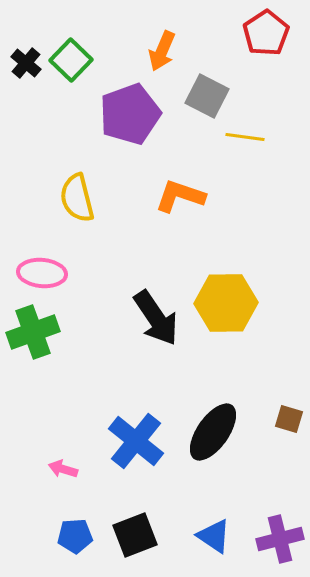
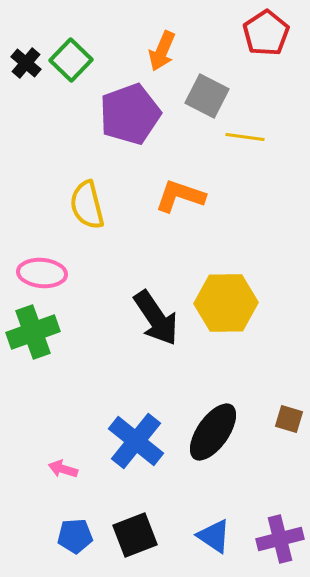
yellow semicircle: moved 10 px right, 7 px down
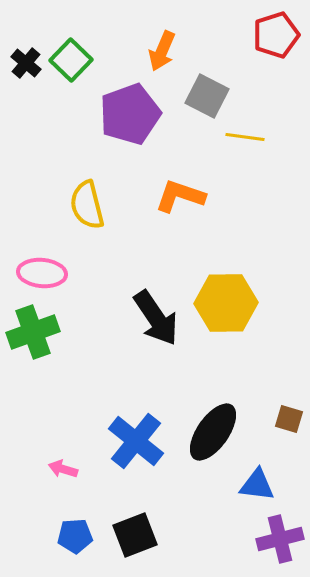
red pentagon: moved 10 px right, 2 px down; rotated 15 degrees clockwise
blue triangle: moved 43 px right, 51 px up; rotated 27 degrees counterclockwise
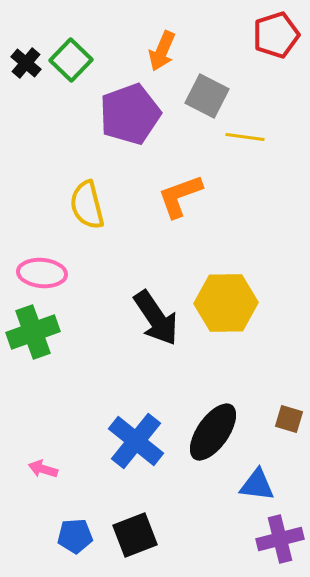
orange L-shape: rotated 39 degrees counterclockwise
pink arrow: moved 20 px left
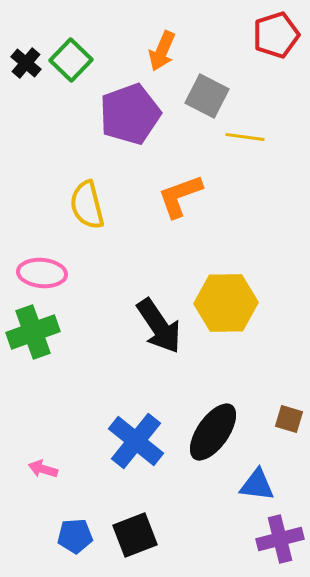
black arrow: moved 3 px right, 8 px down
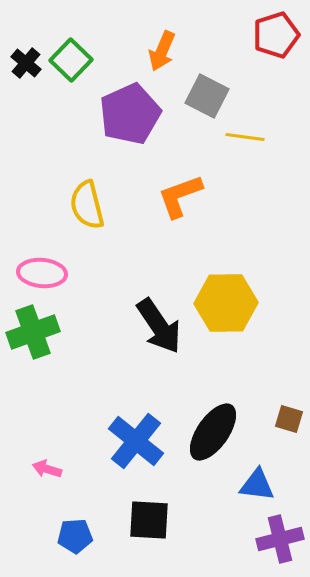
purple pentagon: rotated 4 degrees counterclockwise
pink arrow: moved 4 px right
black square: moved 14 px right, 15 px up; rotated 24 degrees clockwise
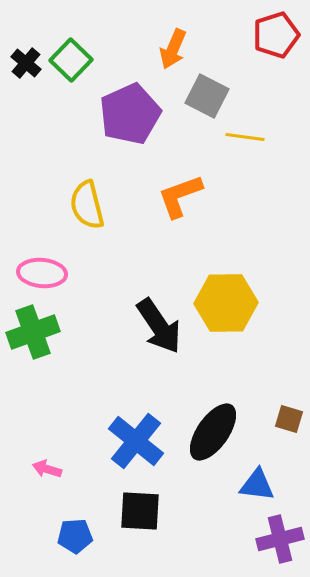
orange arrow: moved 11 px right, 2 px up
black square: moved 9 px left, 9 px up
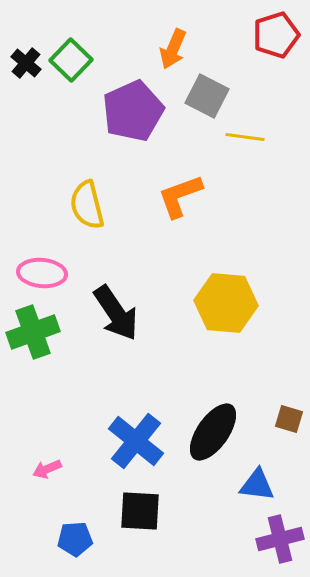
purple pentagon: moved 3 px right, 3 px up
yellow hexagon: rotated 6 degrees clockwise
black arrow: moved 43 px left, 13 px up
pink arrow: rotated 40 degrees counterclockwise
blue pentagon: moved 3 px down
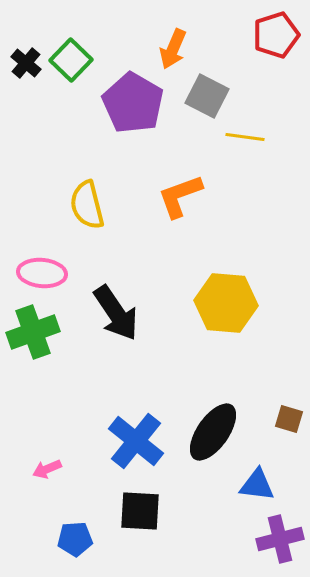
purple pentagon: moved 8 px up; rotated 18 degrees counterclockwise
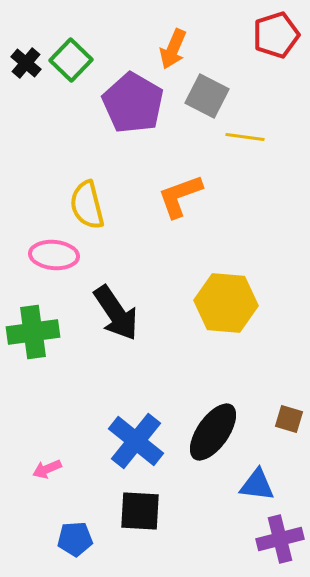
pink ellipse: moved 12 px right, 18 px up
green cross: rotated 12 degrees clockwise
